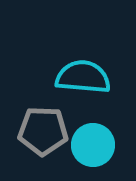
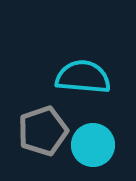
gray pentagon: rotated 21 degrees counterclockwise
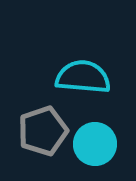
cyan circle: moved 2 px right, 1 px up
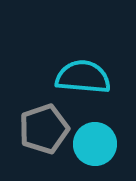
gray pentagon: moved 1 px right, 2 px up
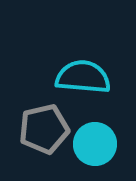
gray pentagon: rotated 6 degrees clockwise
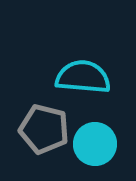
gray pentagon: rotated 27 degrees clockwise
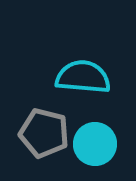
gray pentagon: moved 4 px down
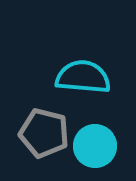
cyan circle: moved 2 px down
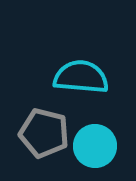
cyan semicircle: moved 2 px left
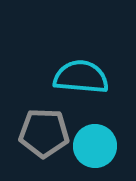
gray pentagon: rotated 12 degrees counterclockwise
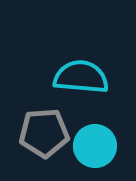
gray pentagon: rotated 6 degrees counterclockwise
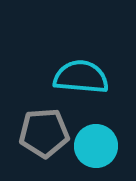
cyan circle: moved 1 px right
